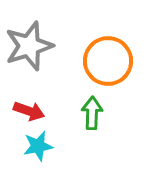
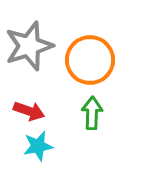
orange circle: moved 18 px left, 1 px up
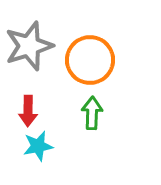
red arrow: moved 1 px left; rotated 72 degrees clockwise
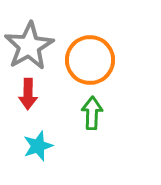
gray star: rotated 12 degrees counterclockwise
red arrow: moved 17 px up
cyan star: rotated 8 degrees counterclockwise
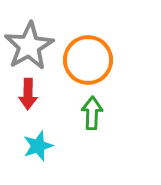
orange circle: moved 2 px left
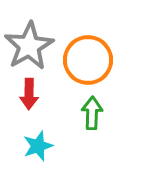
red arrow: moved 1 px right
